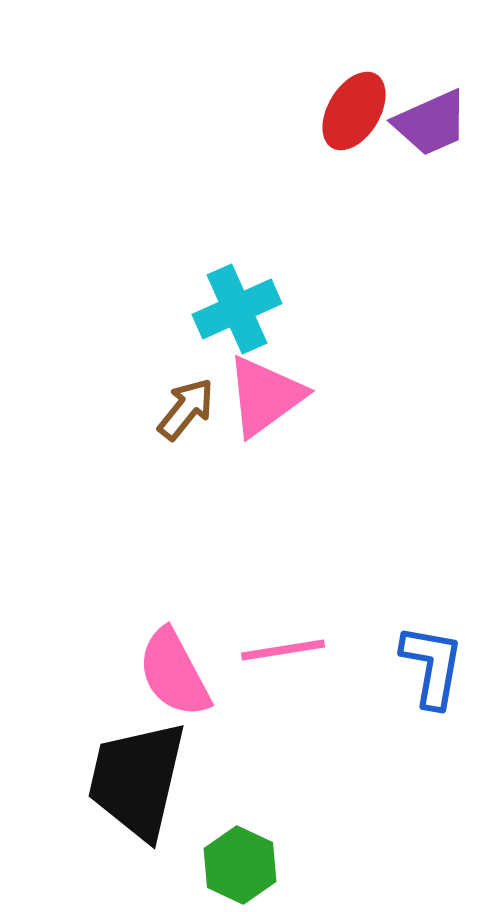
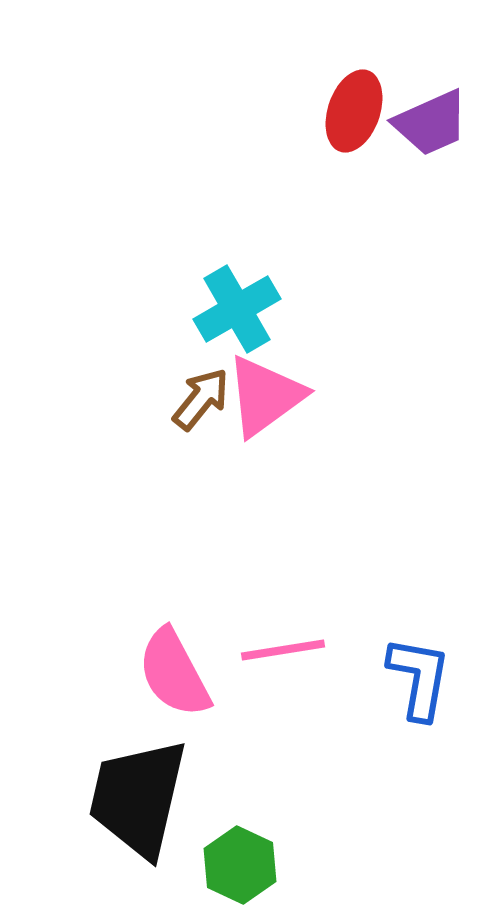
red ellipse: rotated 12 degrees counterclockwise
cyan cross: rotated 6 degrees counterclockwise
brown arrow: moved 15 px right, 10 px up
blue L-shape: moved 13 px left, 12 px down
black trapezoid: moved 1 px right, 18 px down
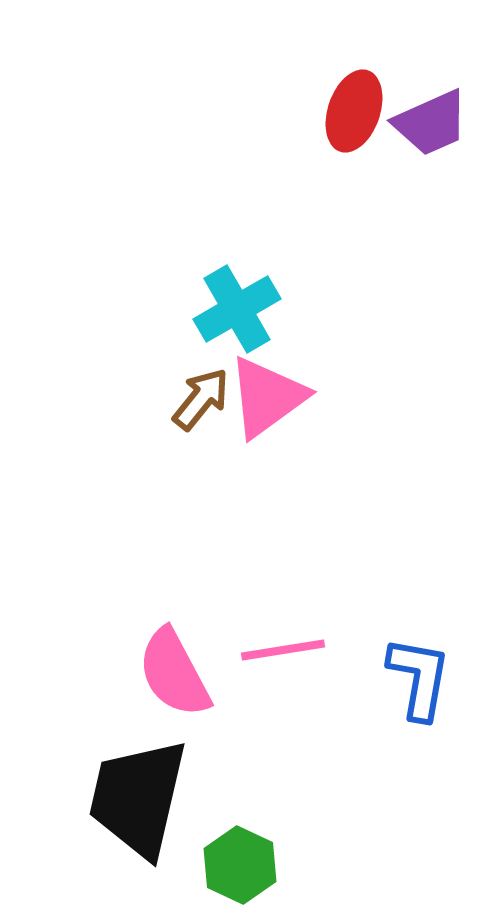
pink triangle: moved 2 px right, 1 px down
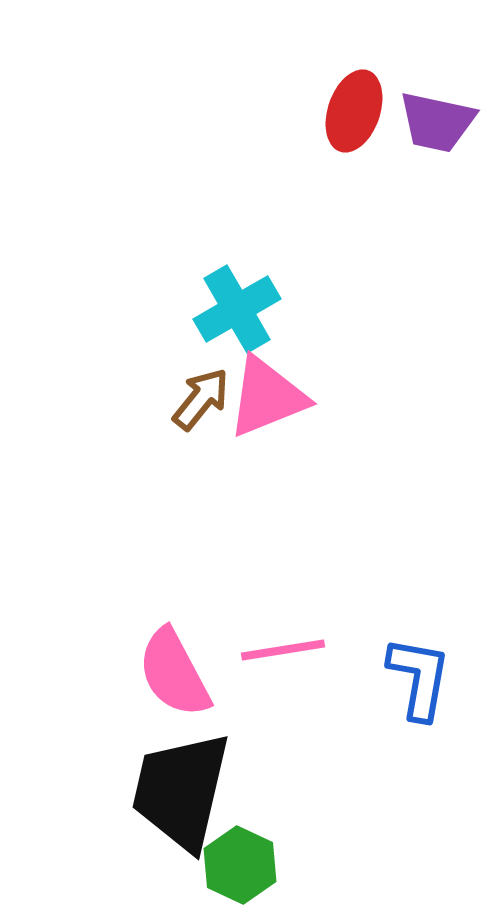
purple trapezoid: moved 6 px right, 1 px up; rotated 36 degrees clockwise
pink triangle: rotated 14 degrees clockwise
black trapezoid: moved 43 px right, 7 px up
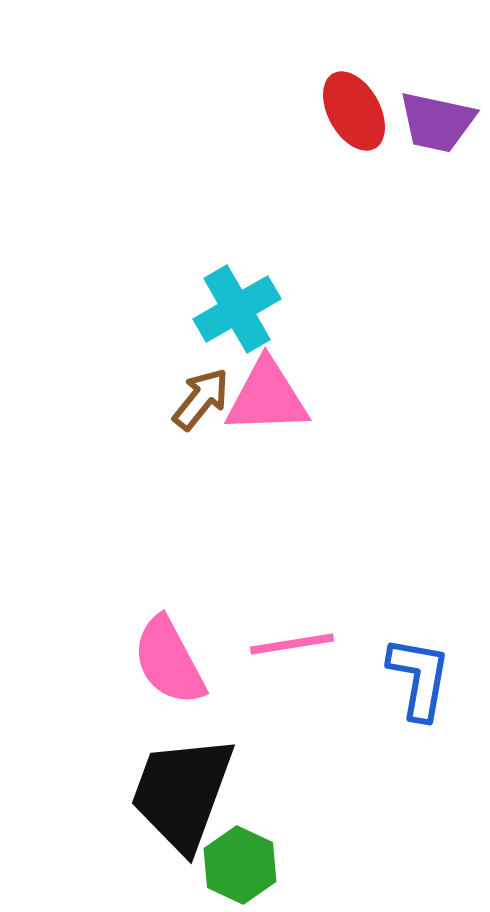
red ellipse: rotated 48 degrees counterclockwise
pink triangle: rotated 20 degrees clockwise
pink line: moved 9 px right, 6 px up
pink semicircle: moved 5 px left, 12 px up
black trapezoid: moved 1 px right, 2 px down; rotated 7 degrees clockwise
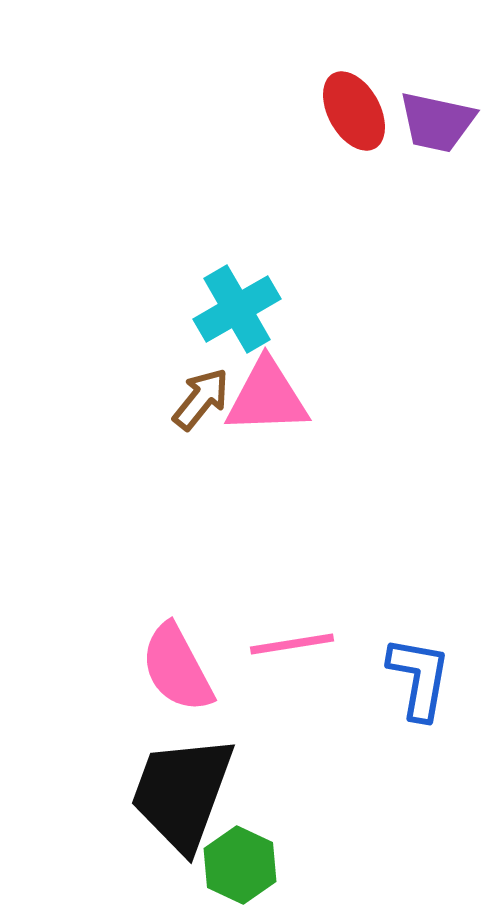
pink semicircle: moved 8 px right, 7 px down
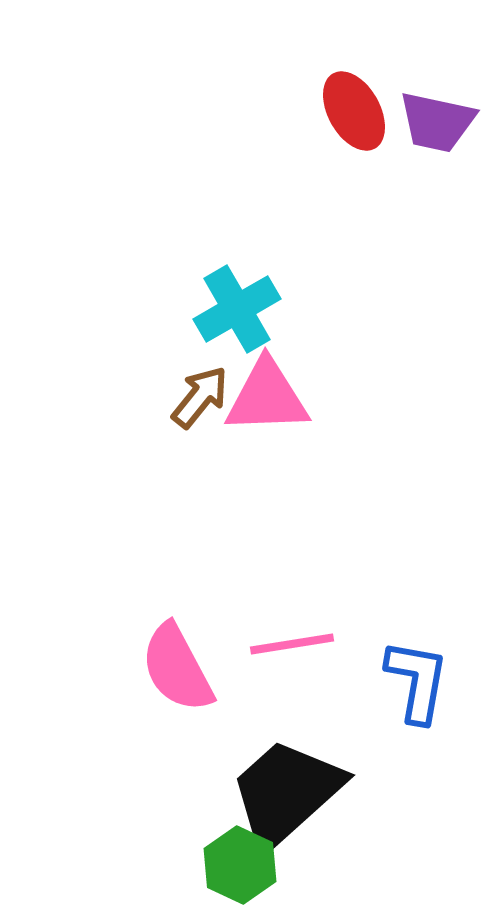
brown arrow: moved 1 px left, 2 px up
blue L-shape: moved 2 px left, 3 px down
black trapezoid: moved 104 px right; rotated 28 degrees clockwise
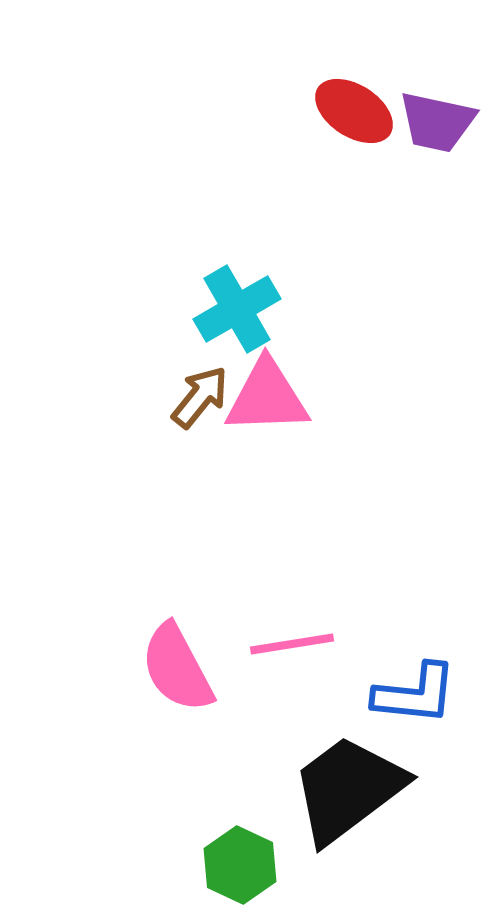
red ellipse: rotated 28 degrees counterclockwise
blue L-shape: moved 2 px left, 13 px down; rotated 86 degrees clockwise
black trapezoid: moved 62 px right, 4 px up; rotated 5 degrees clockwise
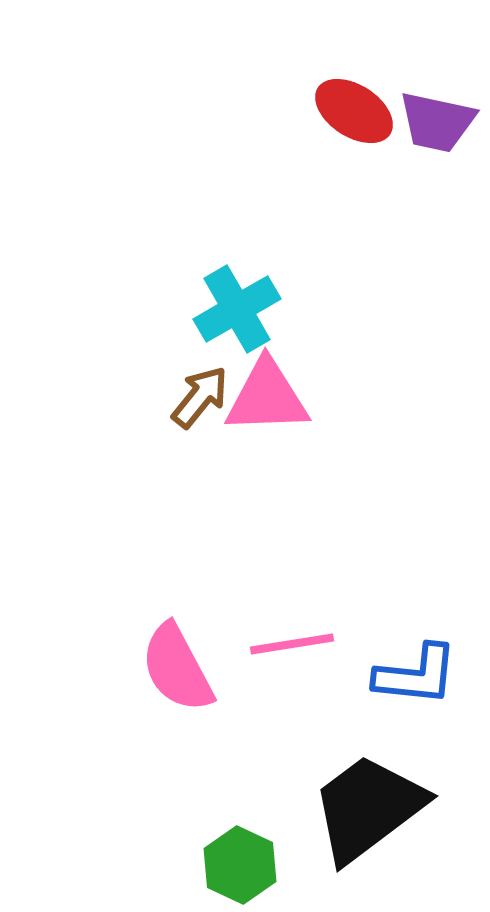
blue L-shape: moved 1 px right, 19 px up
black trapezoid: moved 20 px right, 19 px down
